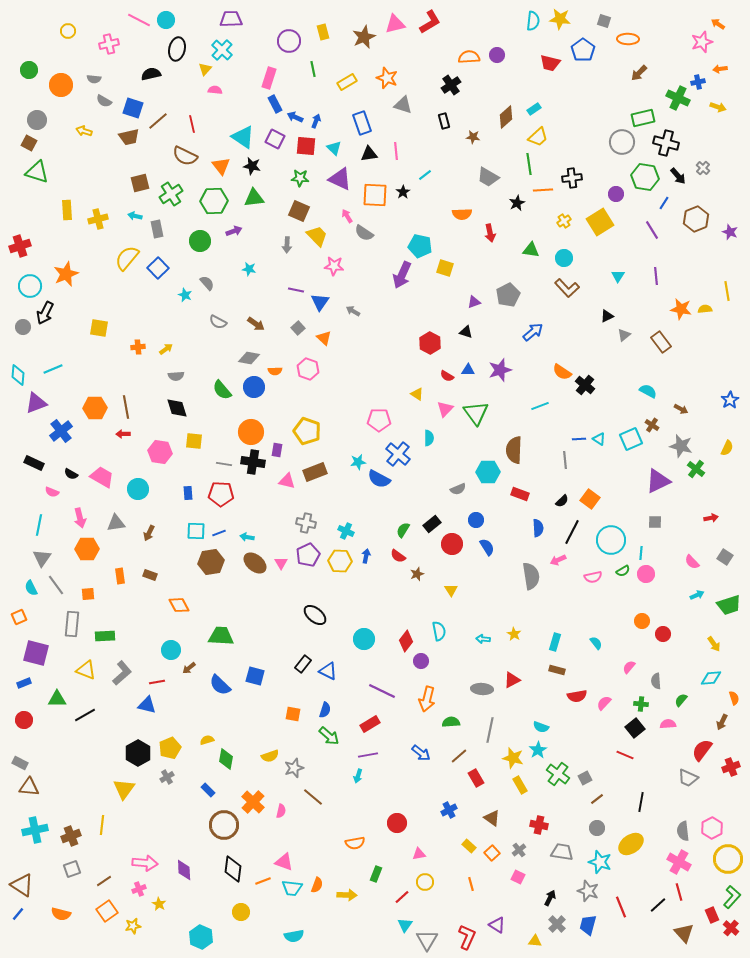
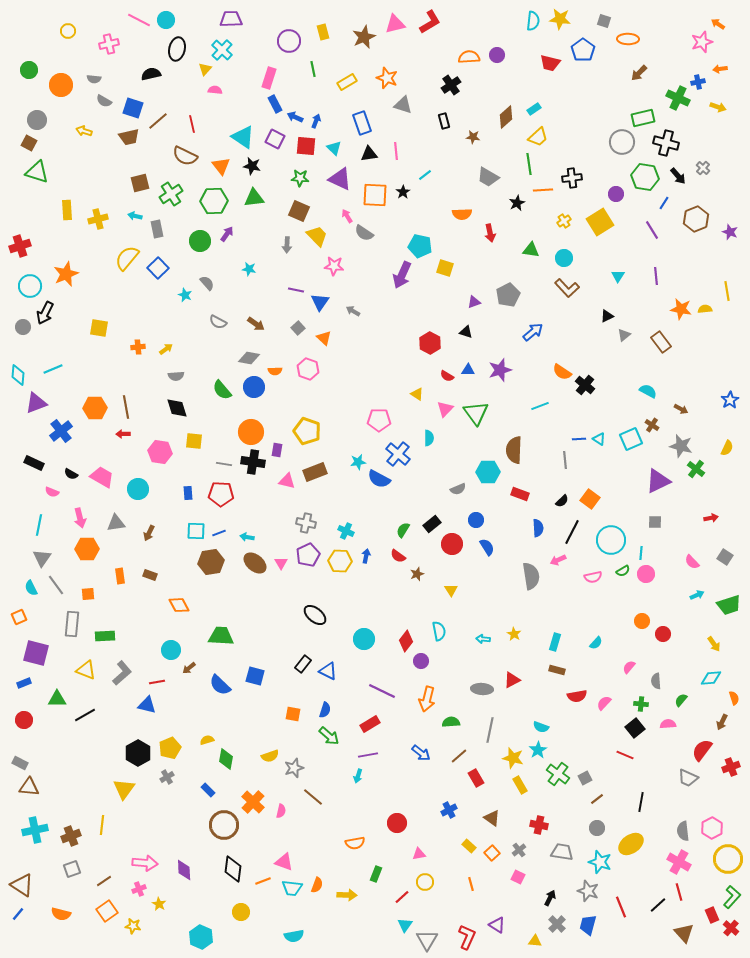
purple arrow at (234, 231): moved 7 px left, 3 px down; rotated 35 degrees counterclockwise
cyan semicircle at (596, 643): rotated 80 degrees clockwise
yellow star at (133, 926): rotated 21 degrees clockwise
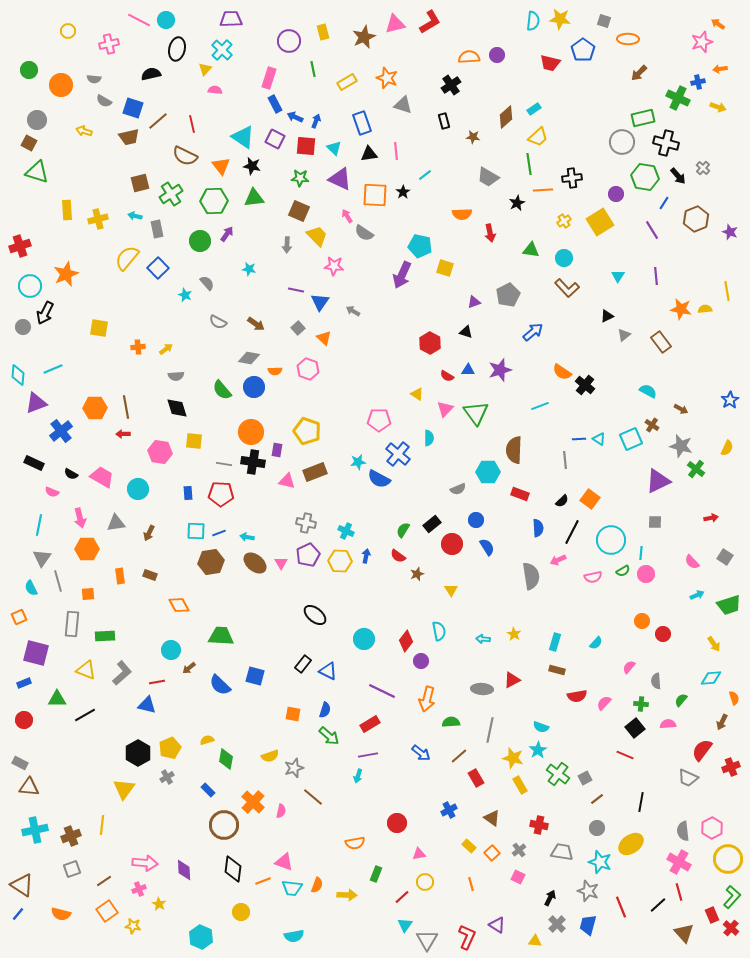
gray line at (56, 585): moved 2 px right, 4 px up; rotated 20 degrees clockwise
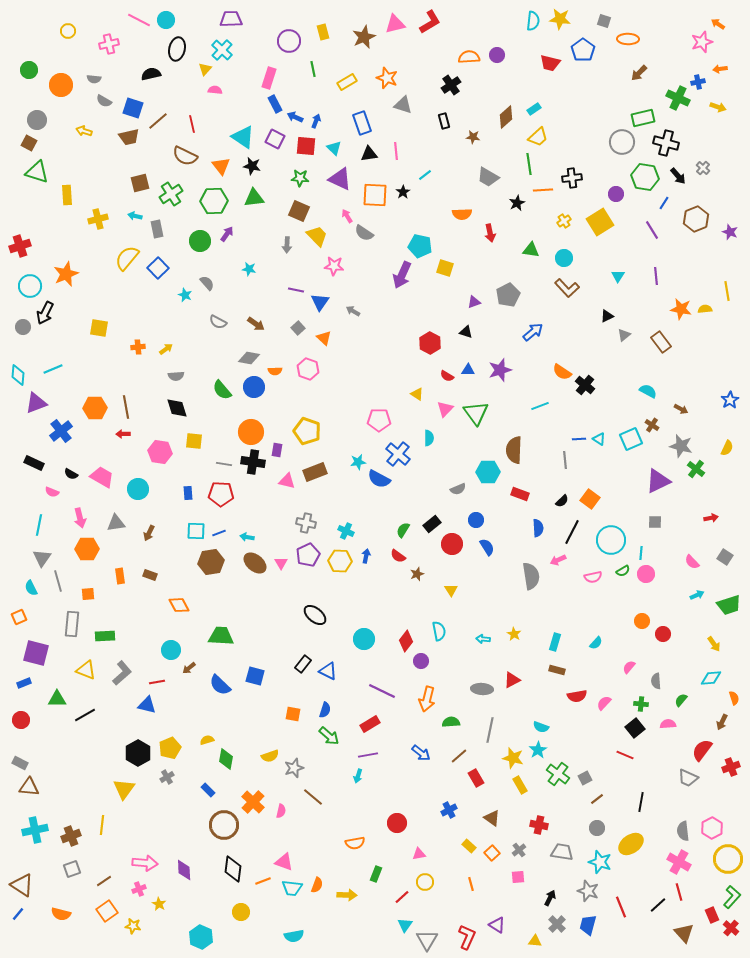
yellow rectangle at (67, 210): moved 15 px up
red circle at (24, 720): moved 3 px left
pink square at (518, 877): rotated 32 degrees counterclockwise
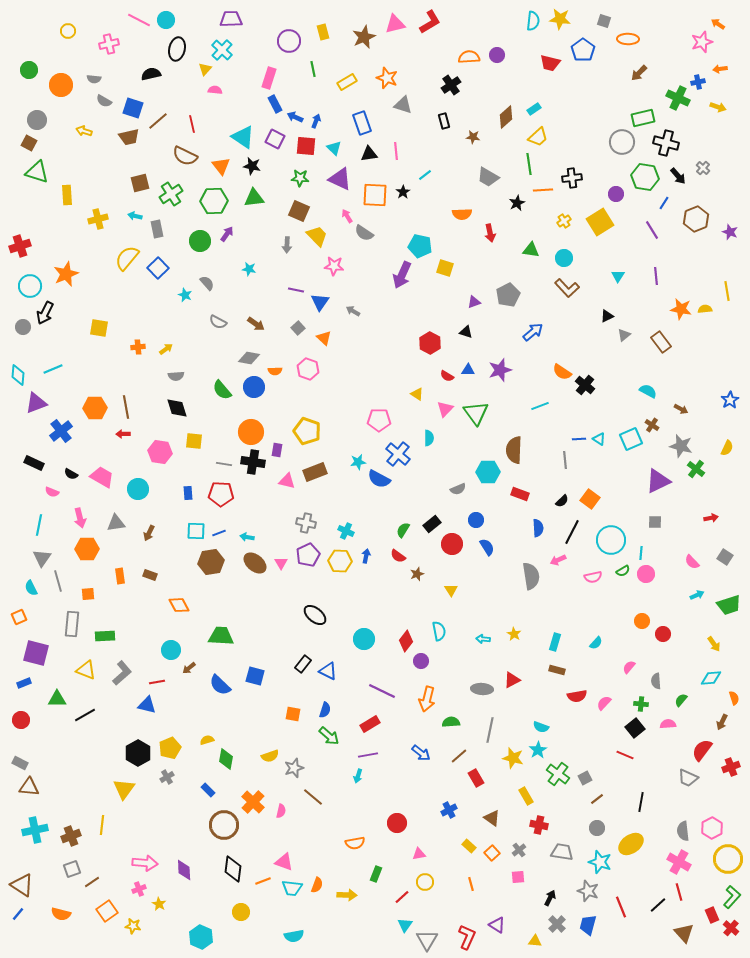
yellow rectangle at (520, 785): moved 6 px right, 11 px down
brown line at (104, 881): moved 12 px left, 1 px down
